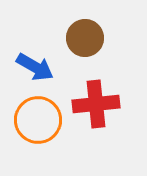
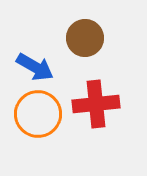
orange circle: moved 6 px up
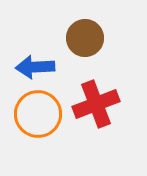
blue arrow: rotated 147 degrees clockwise
red cross: rotated 15 degrees counterclockwise
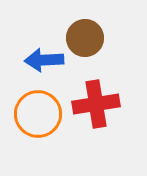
blue arrow: moved 9 px right, 7 px up
red cross: rotated 12 degrees clockwise
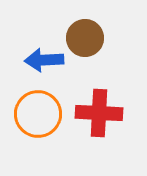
red cross: moved 3 px right, 9 px down; rotated 12 degrees clockwise
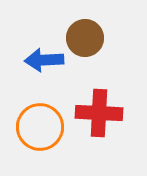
orange circle: moved 2 px right, 13 px down
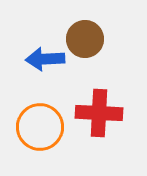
brown circle: moved 1 px down
blue arrow: moved 1 px right, 1 px up
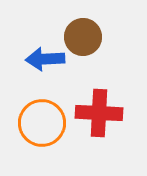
brown circle: moved 2 px left, 2 px up
orange circle: moved 2 px right, 4 px up
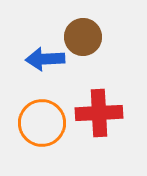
red cross: rotated 6 degrees counterclockwise
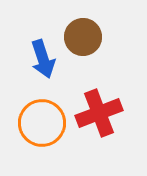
blue arrow: moved 2 px left; rotated 105 degrees counterclockwise
red cross: rotated 18 degrees counterclockwise
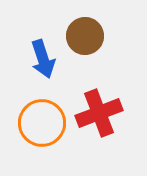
brown circle: moved 2 px right, 1 px up
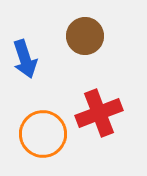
blue arrow: moved 18 px left
orange circle: moved 1 px right, 11 px down
